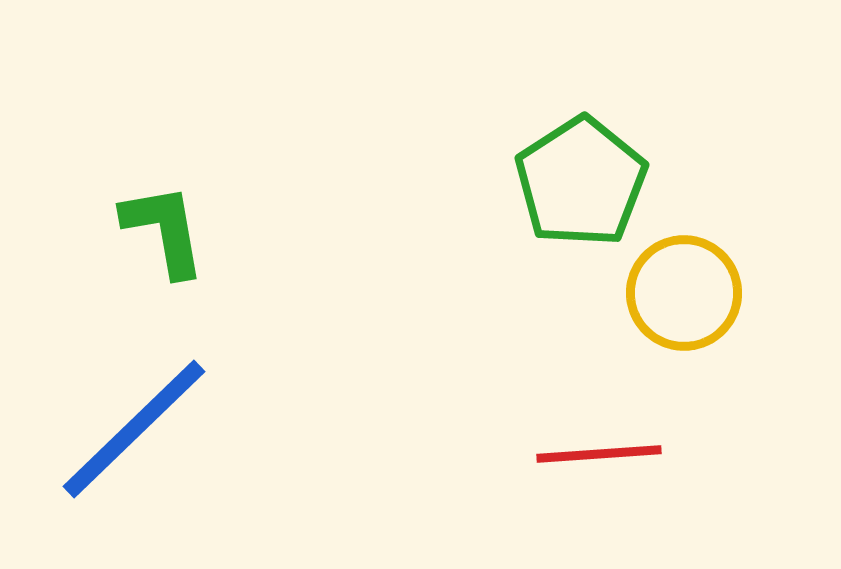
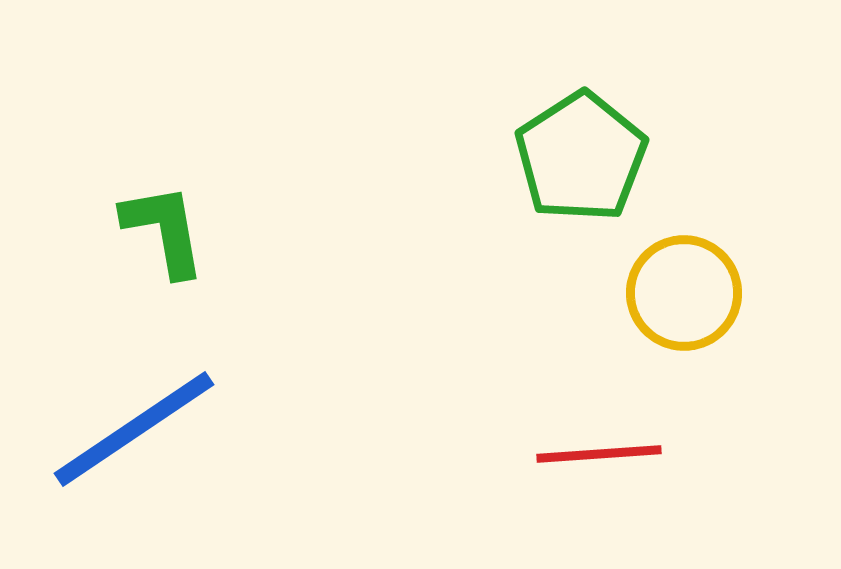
green pentagon: moved 25 px up
blue line: rotated 10 degrees clockwise
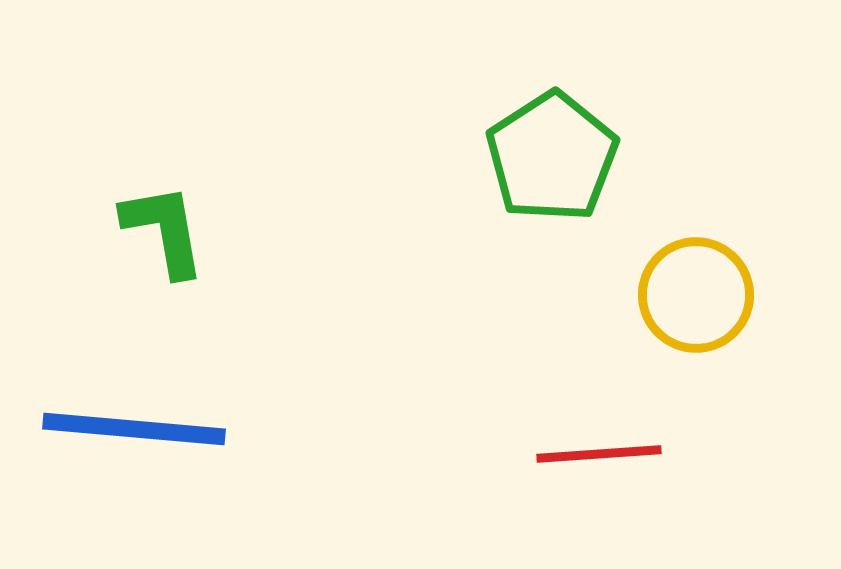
green pentagon: moved 29 px left
yellow circle: moved 12 px right, 2 px down
blue line: rotated 39 degrees clockwise
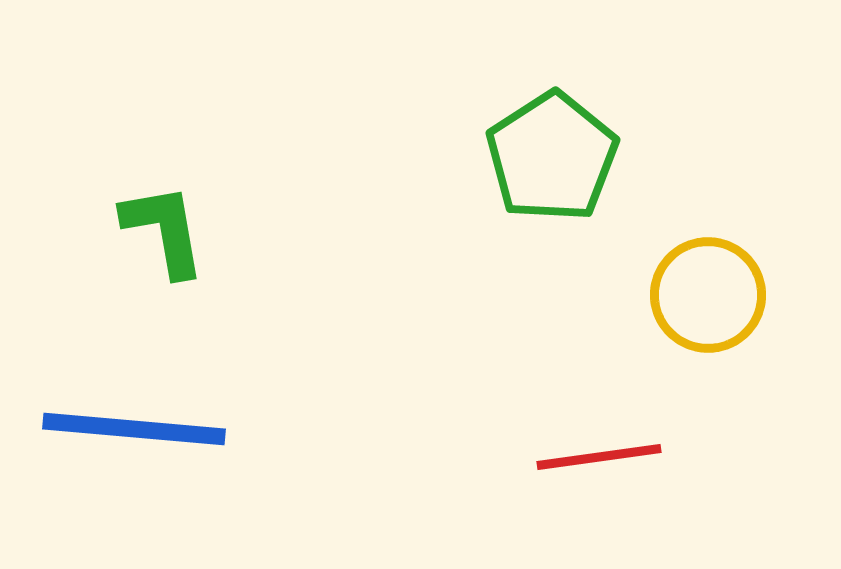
yellow circle: moved 12 px right
red line: moved 3 px down; rotated 4 degrees counterclockwise
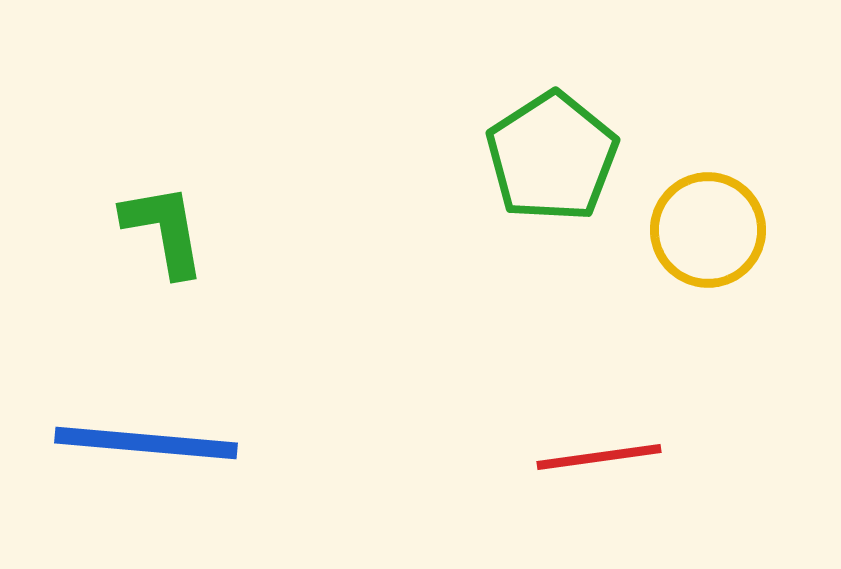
yellow circle: moved 65 px up
blue line: moved 12 px right, 14 px down
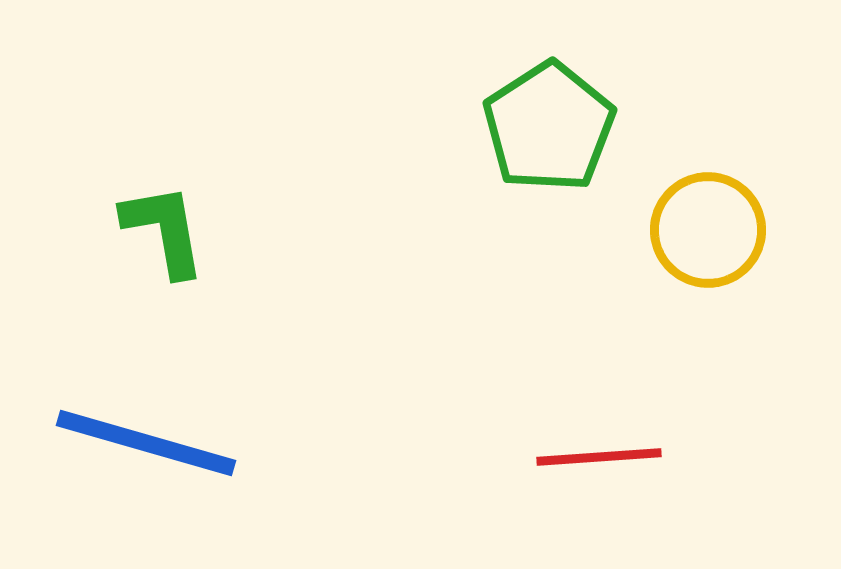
green pentagon: moved 3 px left, 30 px up
blue line: rotated 11 degrees clockwise
red line: rotated 4 degrees clockwise
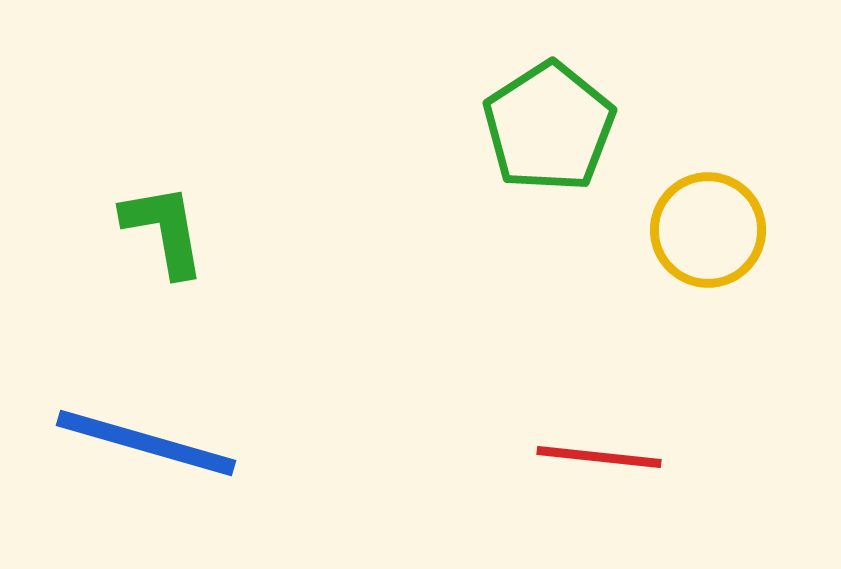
red line: rotated 10 degrees clockwise
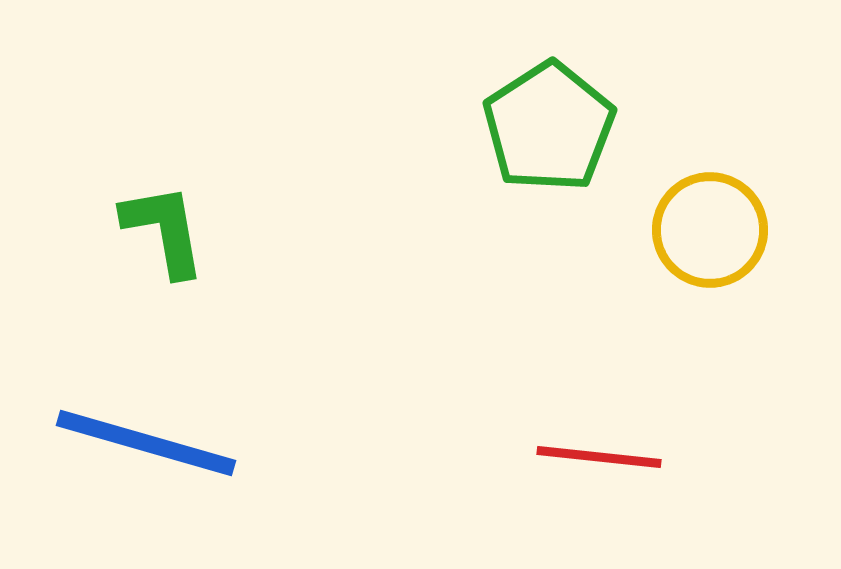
yellow circle: moved 2 px right
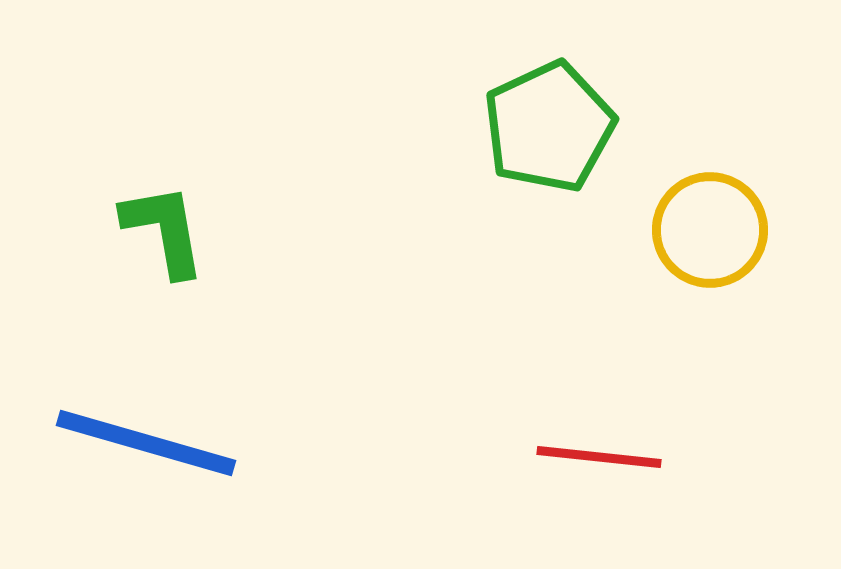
green pentagon: rotated 8 degrees clockwise
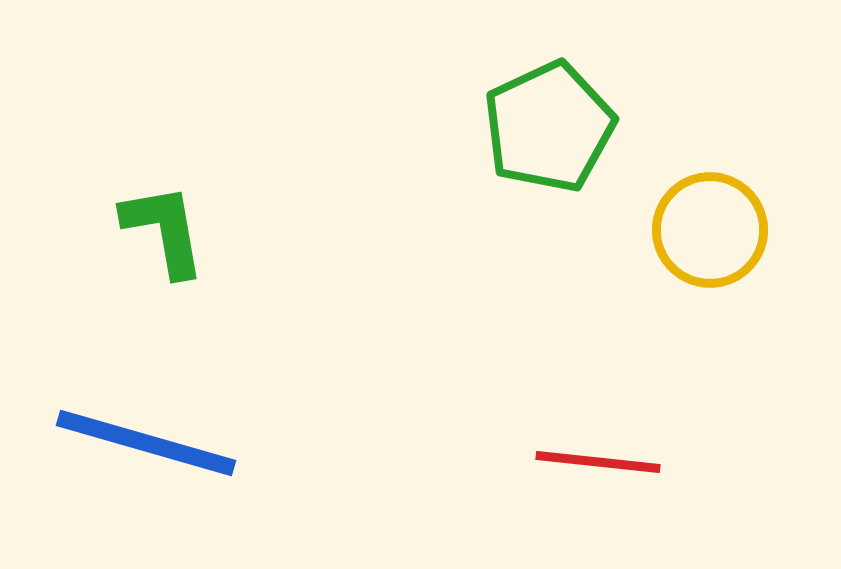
red line: moved 1 px left, 5 px down
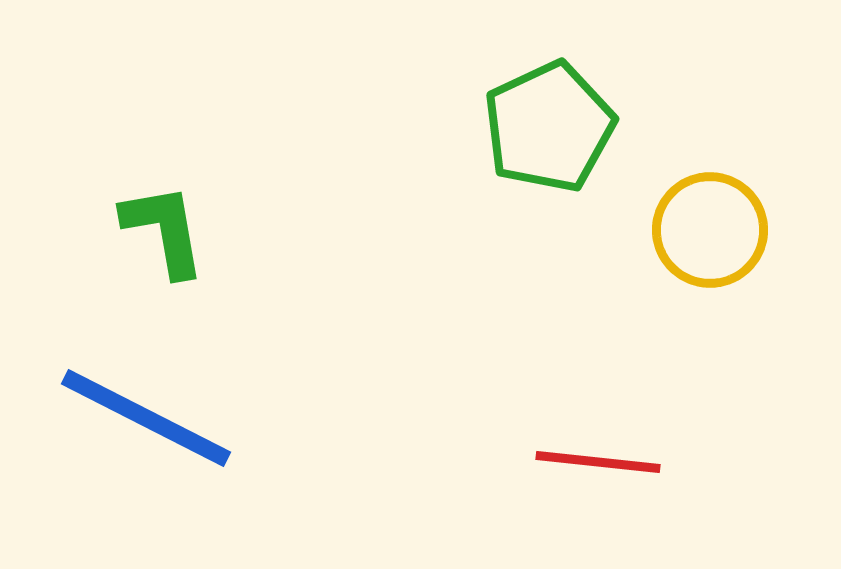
blue line: moved 25 px up; rotated 11 degrees clockwise
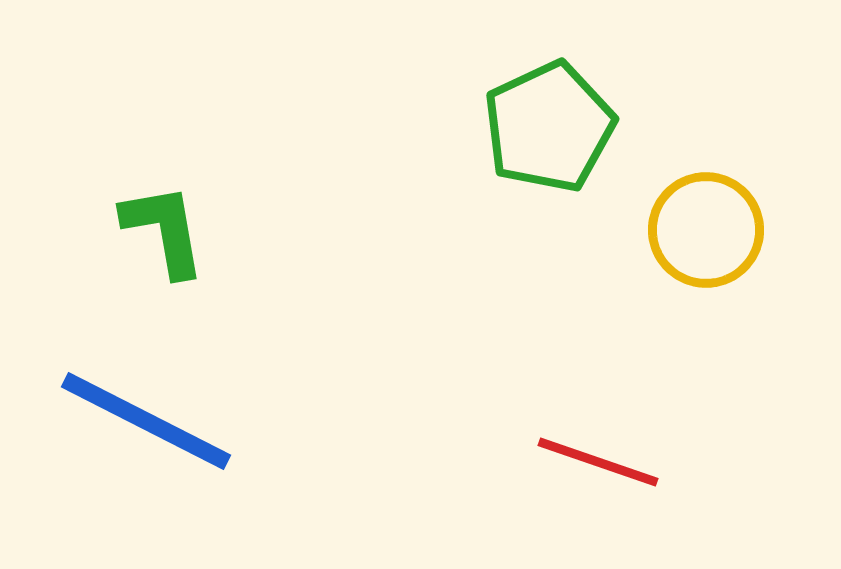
yellow circle: moved 4 px left
blue line: moved 3 px down
red line: rotated 13 degrees clockwise
